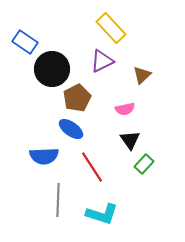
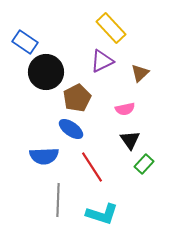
black circle: moved 6 px left, 3 px down
brown triangle: moved 2 px left, 2 px up
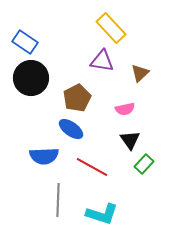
purple triangle: rotated 35 degrees clockwise
black circle: moved 15 px left, 6 px down
red line: rotated 28 degrees counterclockwise
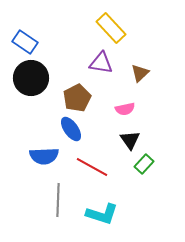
purple triangle: moved 1 px left, 2 px down
blue ellipse: rotated 20 degrees clockwise
